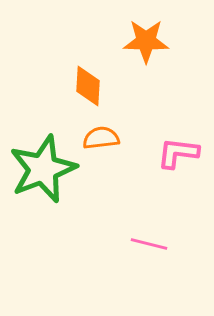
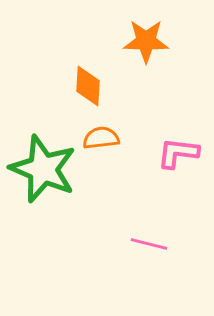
green star: rotated 28 degrees counterclockwise
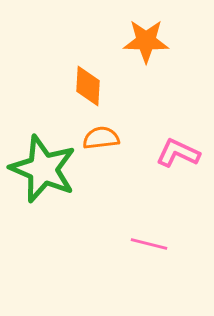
pink L-shape: rotated 18 degrees clockwise
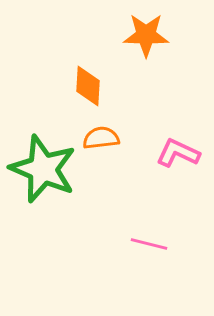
orange star: moved 6 px up
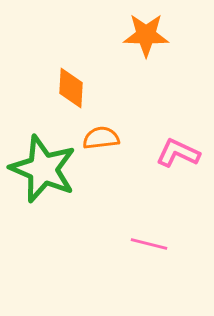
orange diamond: moved 17 px left, 2 px down
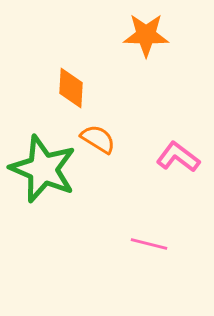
orange semicircle: moved 3 px left, 1 px down; rotated 39 degrees clockwise
pink L-shape: moved 4 px down; rotated 12 degrees clockwise
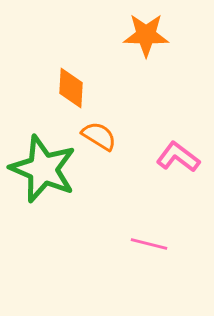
orange semicircle: moved 1 px right, 3 px up
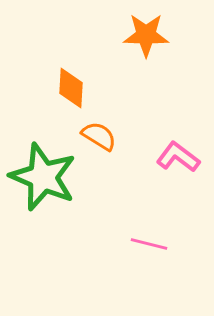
green star: moved 8 px down
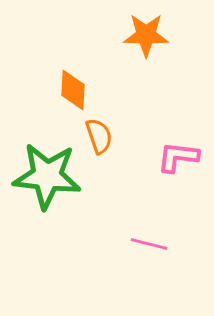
orange diamond: moved 2 px right, 2 px down
orange semicircle: rotated 39 degrees clockwise
pink L-shape: rotated 30 degrees counterclockwise
green star: moved 4 px right, 1 px up; rotated 16 degrees counterclockwise
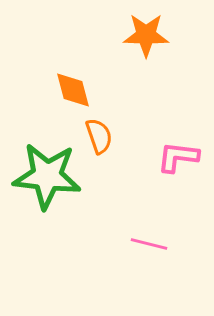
orange diamond: rotated 18 degrees counterclockwise
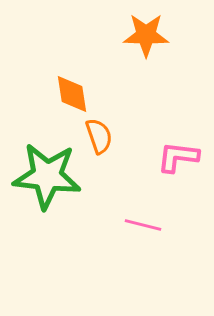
orange diamond: moved 1 px left, 4 px down; rotated 6 degrees clockwise
pink line: moved 6 px left, 19 px up
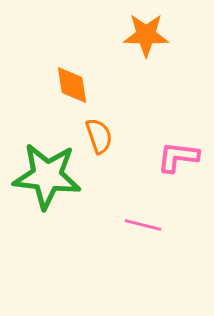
orange diamond: moved 9 px up
